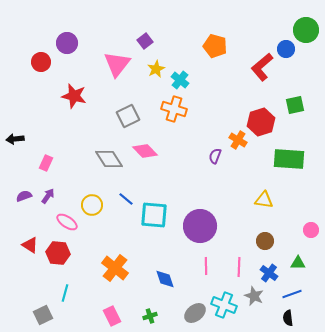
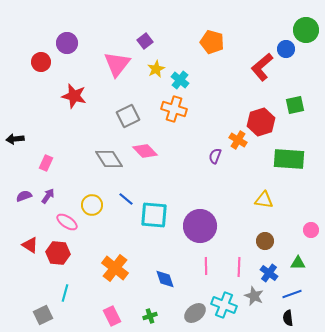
orange pentagon at (215, 46): moved 3 px left, 4 px up
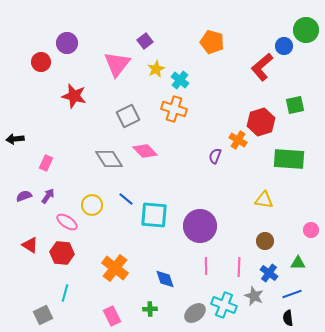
blue circle at (286, 49): moved 2 px left, 3 px up
red hexagon at (58, 253): moved 4 px right
green cross at (150, 316): moved 7 px up; rotated 16 degrees clockwise
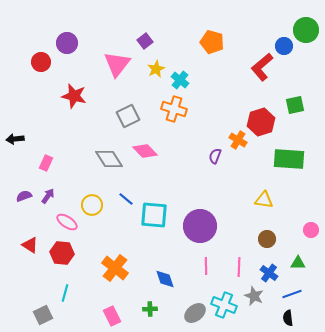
brown circle at (265, 241): moved 2 px right, 2 px up
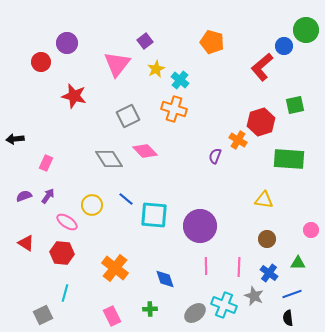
red triangle at (30, 245): moved 4 px left, 2 px up
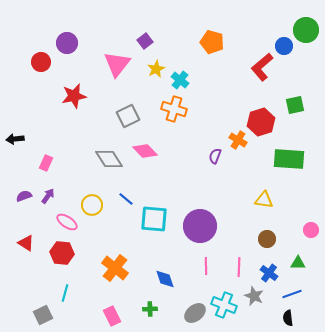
red star at (74, 96): rotated 25 degrees counterclockwise
cyan square at (154, 215): moved 4 px down
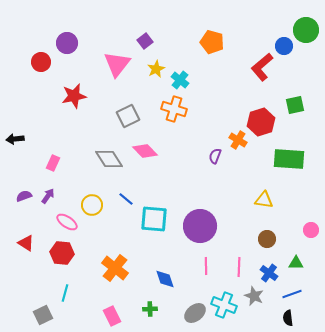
pink rectangle at (46, 163): moved 7 px right
green triangle at (298, 263): moved 2 px left
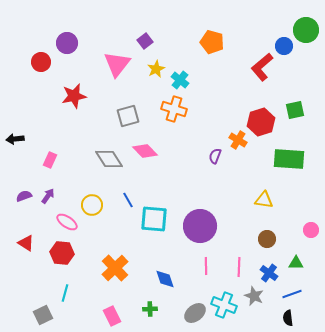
green square at (295, 105): moved 5 px down
gray square at (128, 116): rotated 10 degrees clockwise
pink rectangle at (53, 163): moved 3 px left, 3 px up
blue line at (126, 199): moved 2 px right, 1 px down; rotated 21 degrees clockwise
orange cross at (115, 268): rotated 8 degrees clockwise
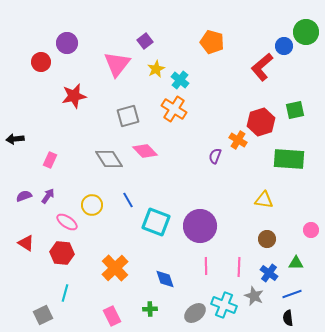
green circle at (306, 30): moved 2 px down
orange cross at (174, 109): rotated 15 degrees clockwise
cyan square at (154, 219): moved 2 px right, 3 px down; rotated 16 degrees clockwise
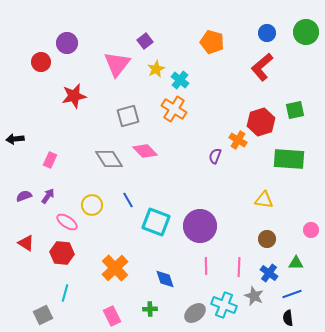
blue circle at (284, 46): moved 17 px left, 13 px up
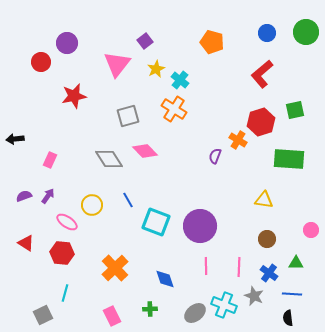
red L-shape at (262, 67): moved 7 px down
blue line at (292, 294): rotated 24 degrees clockwise
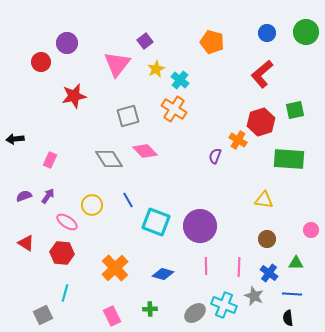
blue diamond at (165, 279): moved 2 px left, 5 px up; rotated 55 degrees counterclockwise
